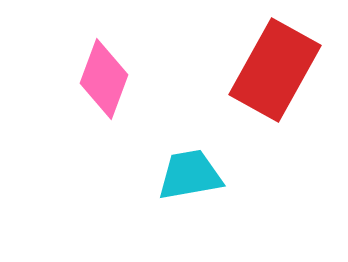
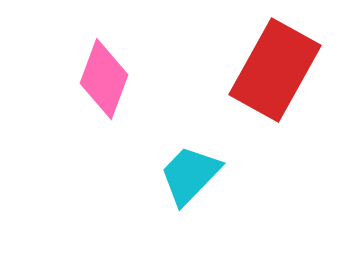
cyan trapezoid: rotated 36 degrees counterclockwise
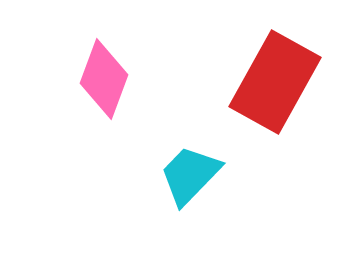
red rectangle: moved 12 px down
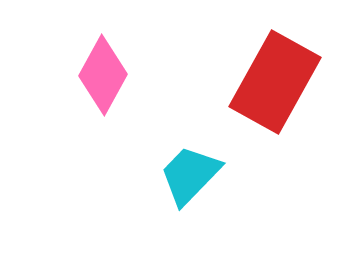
pink diamond: moved 1 px left, 4 px up; rotated 8 degrees clockwise
